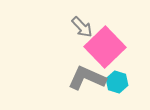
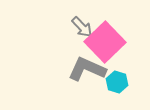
pink square: moved 5 px up
gray L-shape: moved 9 px up
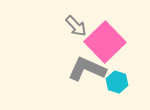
gray arrow: moved 6 px left, 1 px up
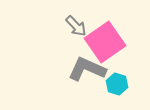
pink square: rotated 9 degrees clockwise
cyan hexagon: moved 2 px down
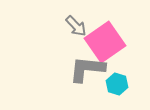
gray L-shape: rotated 18 degrees counterclockwise
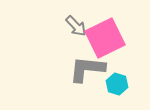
pink square: moved 4 px up; rotated 9 degrees clockwise
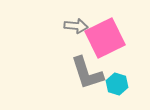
gray arrow: rotated 40 degrees counterclockwise
gray L-shape: moved 4 px down; rotated 114 degrees counterclockwise
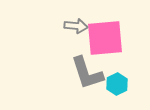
pink square: rotated 21 degrees clockwise
cyan hexagon: rotated 15 degrees clockwise
